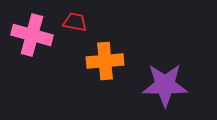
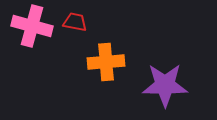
pink cross: moved 9 px up
orange cross: moved 1 px right, 1 px down
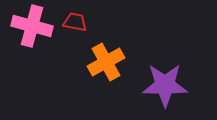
orange cross: rotated 24 degrees counterclockwise
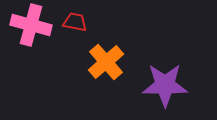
pink cross: moved 1 px left, 1 px up
orange cross: rotated 12 degrees counterclockwise
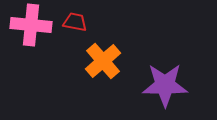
pink cross: rotated 9 degrees counterclockwise
orange cross: moved 3 px left, 1 px up
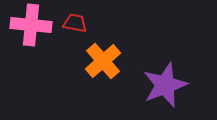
red trapezoid: moved 1 px down
purple star: rotated 21 degrees counterclockwise
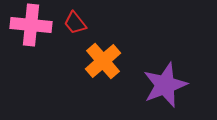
red trapezoid: rotated 140 degrees counterclockwise
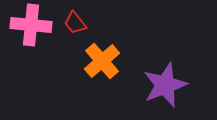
orange cross: moved 1 px left
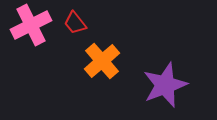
pink cross: rotated 33 degrees counterclockwise
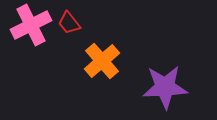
red trapezoid: moved 6 px left
purple star: moved 2 px down; rotated 18 degrees clockwise
